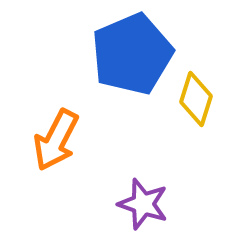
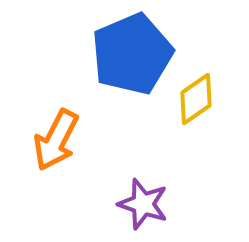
yellow diamond: rotated 38 degrees clockwise
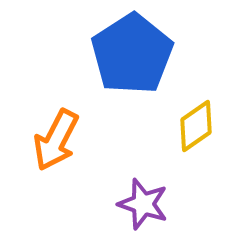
blue pentagon: rotated 10 degrees counterclockwise
yellow diamond: moved 27 px down
